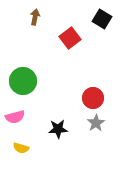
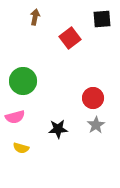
black square: rotated 36 degrees counterclockwise
gray star: moved 2 px down
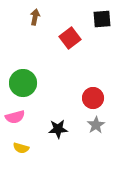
green circle: moved 2 px down
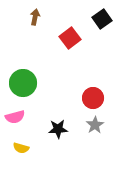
black square: rotated 30 degrees counterclockwise
gray star: moved 1 px left
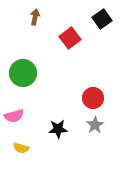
green circle: moved 10 px up
pink semicircle: moved 1 px left, 1 px up
